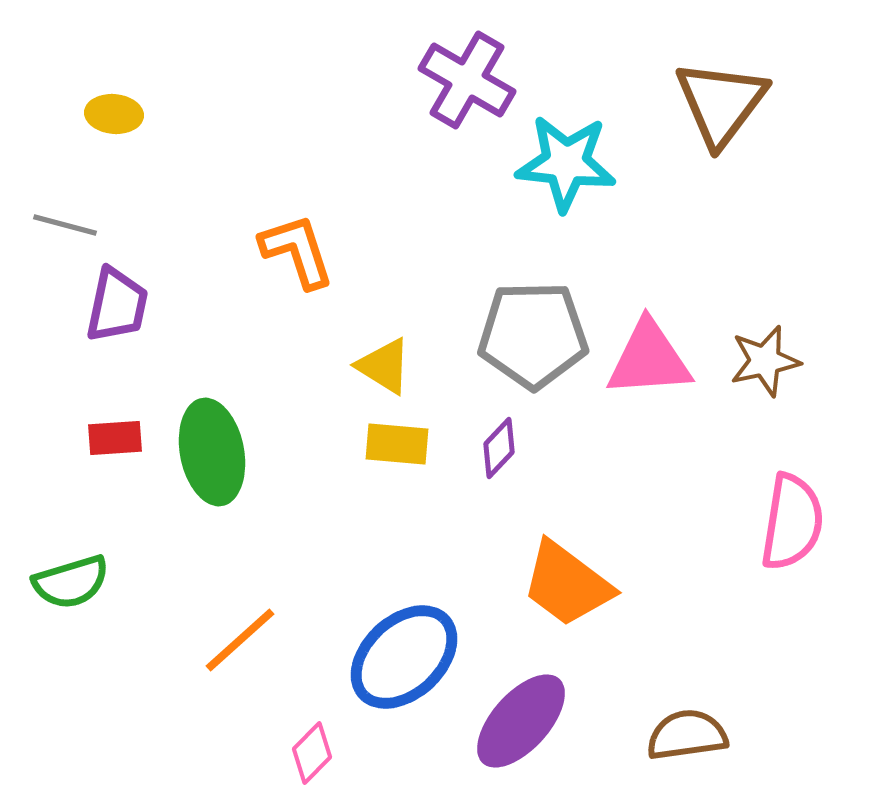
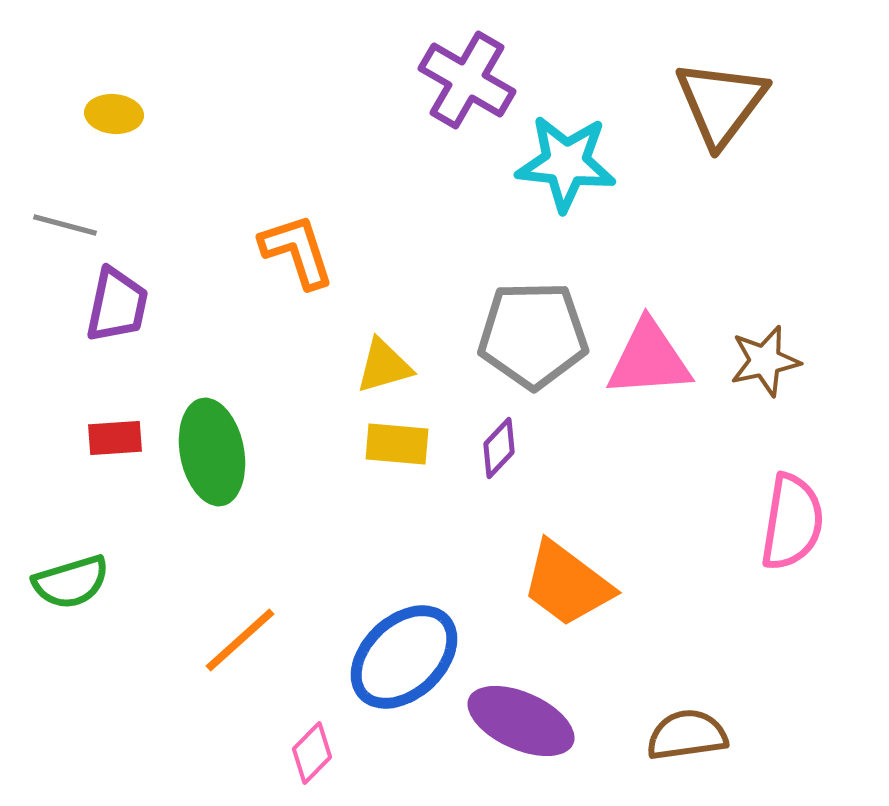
yellow triangle: rotated 48 degrees counterclockwise
purple ellipse: rotated 72 degrees clockwise
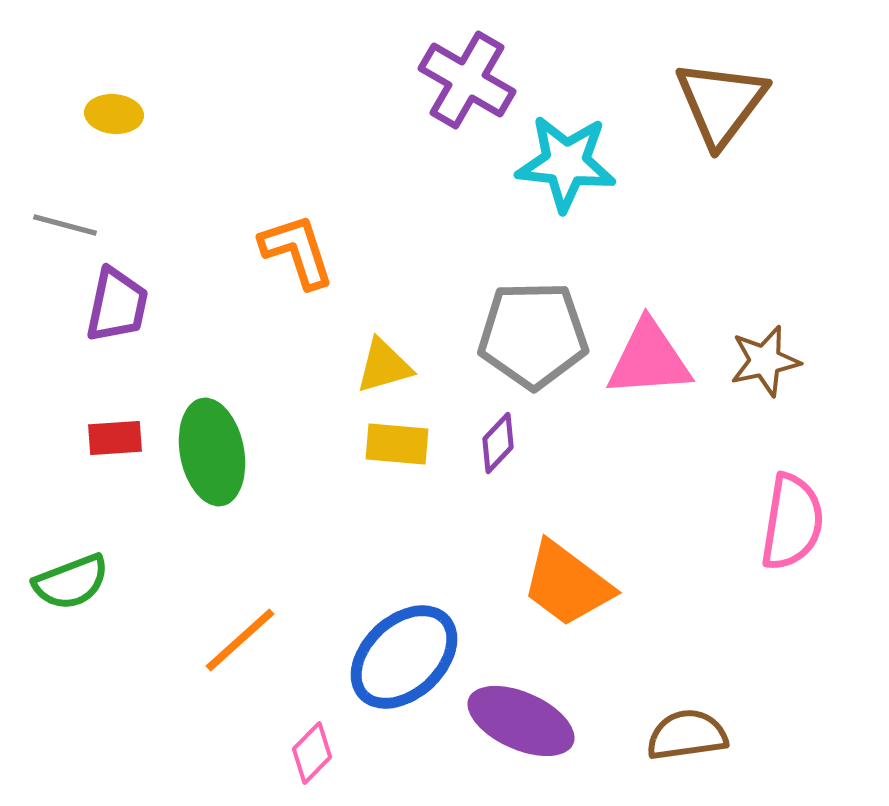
purple diamond: moved 1 px left, 5 px up
green semicircle: rotated 4 degrees counterclockwise
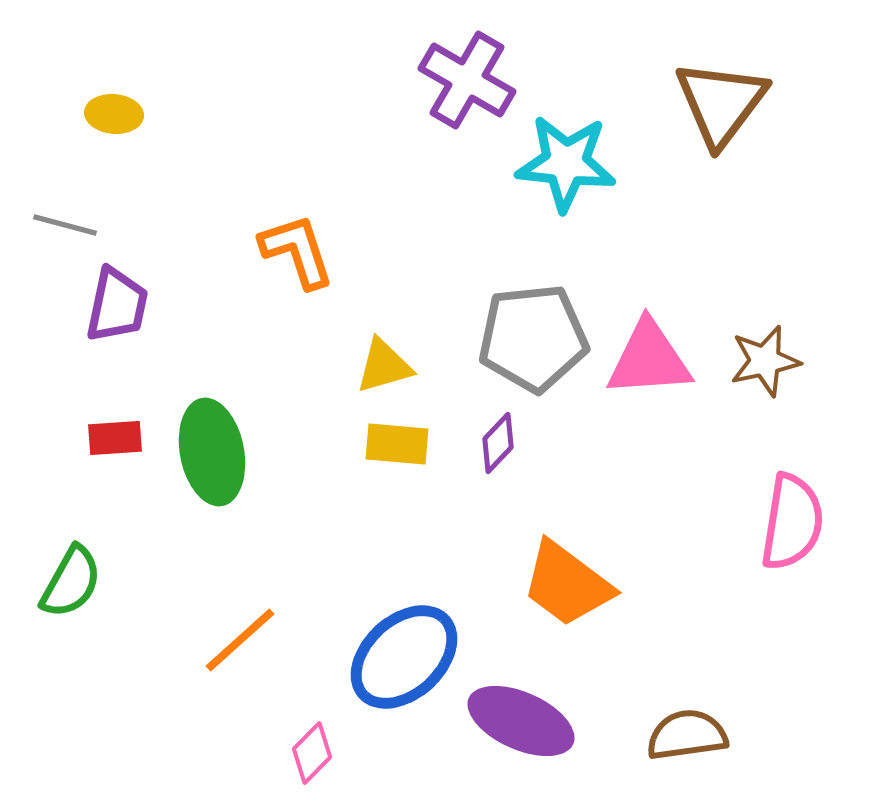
gray pentagon: moved 3 px down; rotated 5 degrees counterclockwise
green semicircle: rotated 40 degrees counterclockwise
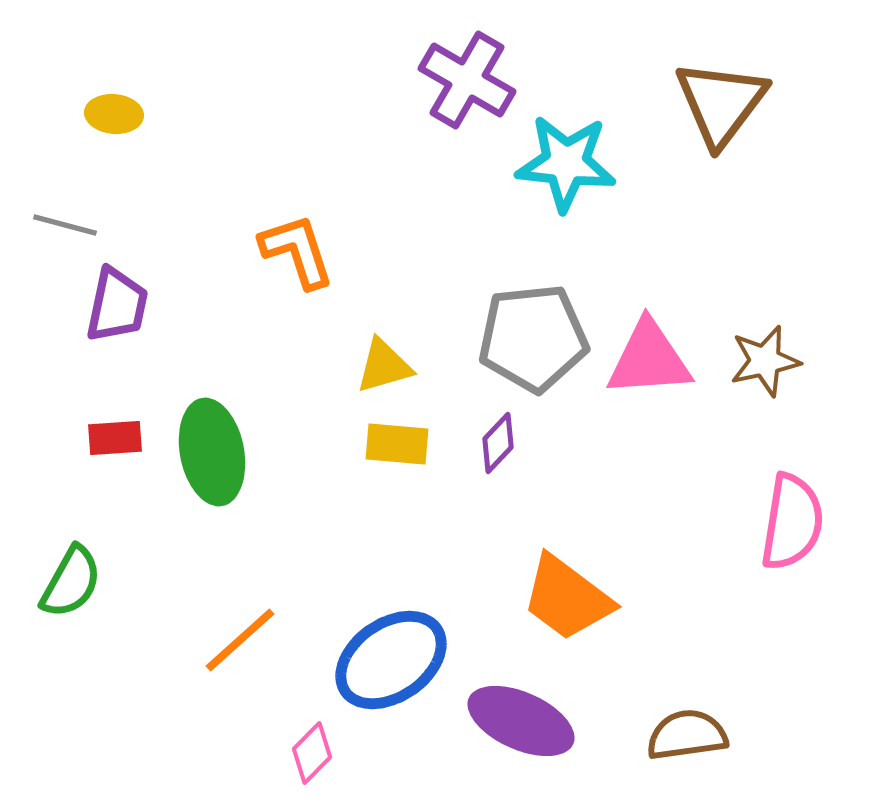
orange trapezoid: moved 14 px down
blue ellipse: moved 13 px left, 3 px down; rotated 8 degrees clockwise
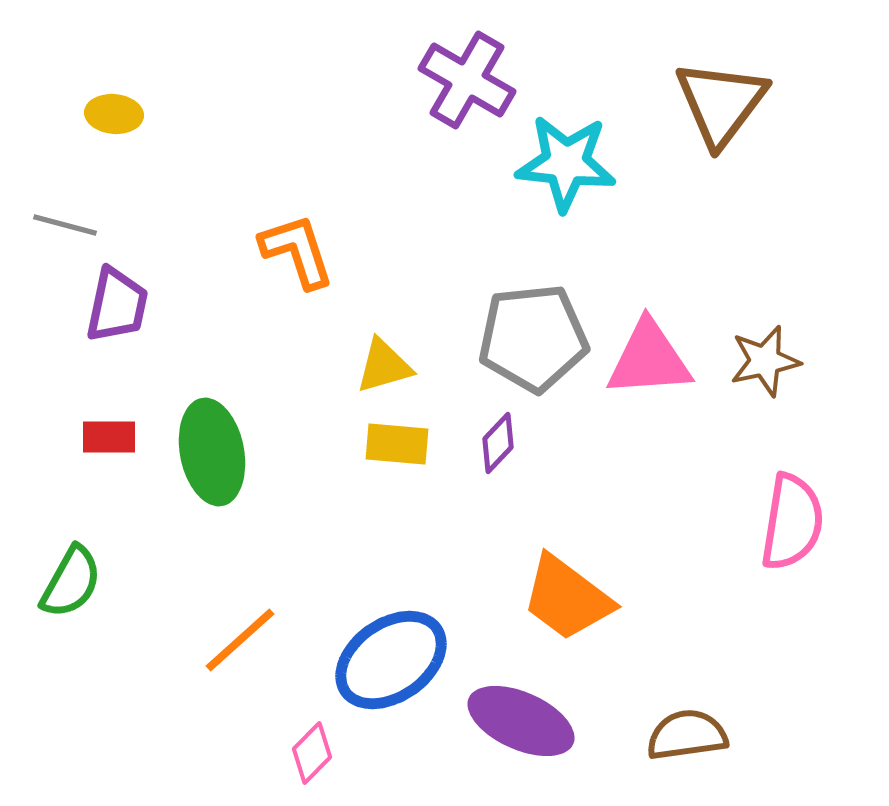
red rectangle: moved 6 px left, 1 px up; rotated 4 degrees clockwise
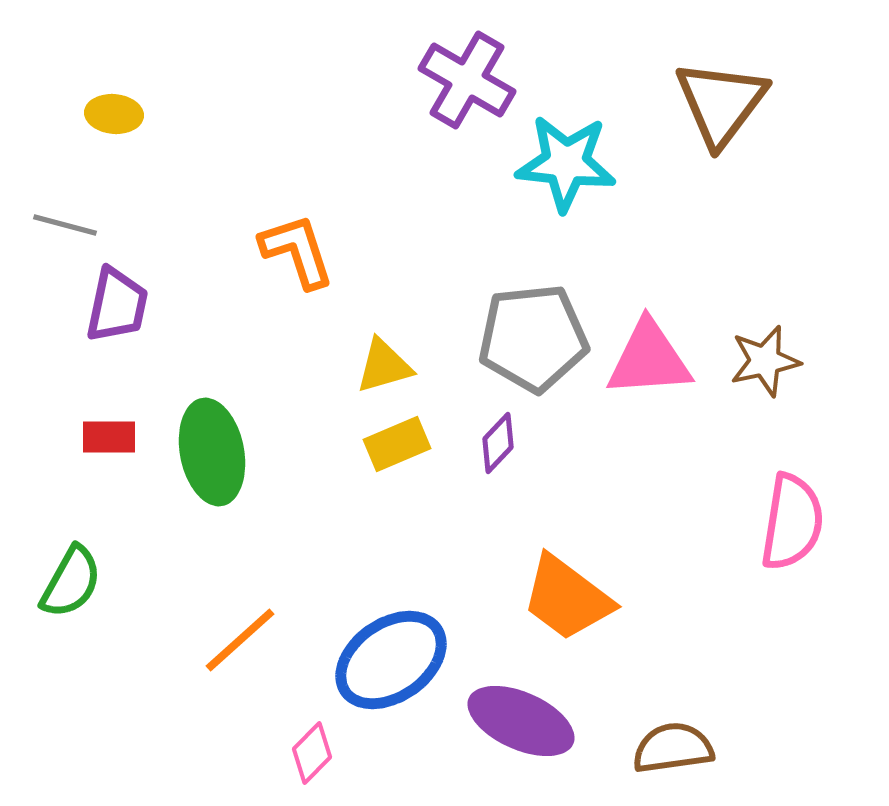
yellow rectangle: rotated 28 degrees counterclockwise
brown semicircle: moved 14 px left, 13 px down
